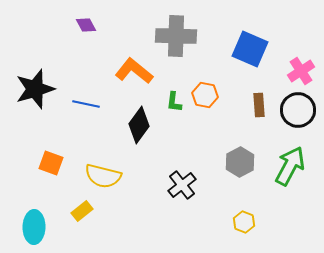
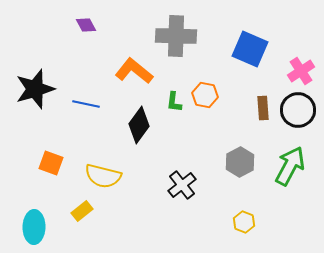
brown rectangle: moved 4 px right, 3 px down
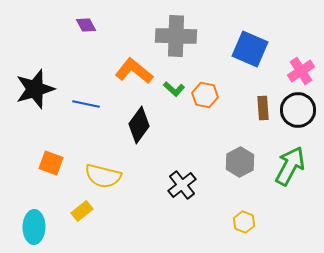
green L-shape: moved 13 px up; rotated 55 degrees counterclockwise
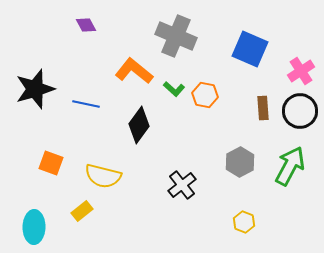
gray cross: rotated 21 degrees clockwise
black circle: moved 2 px right, 1 px down
